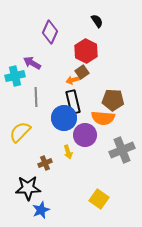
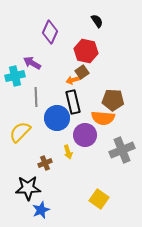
red hexagon: rotated 15 degrees counterclockwise
blue circle: moved 7 px left
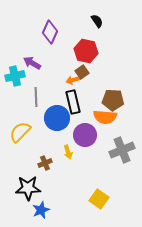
orange semicircle: moved 2 px right, 1 px up
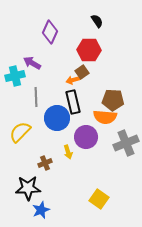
red hexagon: moved 3 px right, 1 px up; rotated 10 degrees counterclockwise
purple circle: moved 1 px right, 2 px down
gray cross: moved 4 px right, 7 px up
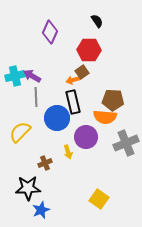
purple arrow: moved 13 px down
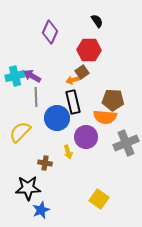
brown cross: rotated 32 degrees clockwise
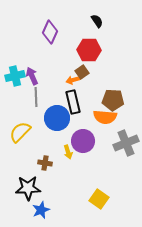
purple arrow: rotated 36 degrees clockwise
purple circle: moved 3 px left, 4 px down
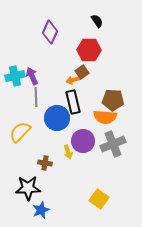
gray cross: moved 13 px left, 1 px down
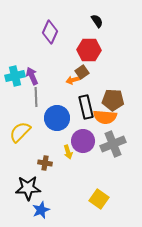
black rectangle: moved 13 px right, 5 px down
